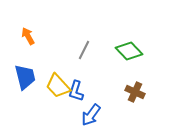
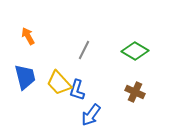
green diamond: moved 6 px right; rotated 16 degrees counterclockwise
yellow trapezoid: moved 1 px right, 3 px up
blue L-shape: moved 1 px right, 1 px up
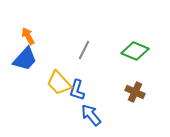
green diamond: rotated 8 degrees counterclockwise
blue trapezoid: moved 18 px up; rotated 56 degrees clockwise
blue arrow: rotated 105 degrees clockwise
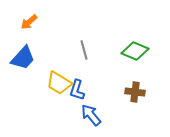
orange arrow: moved 1 px right, 14 px up; rotated 102 degrees counterclockwise
gray line: rotated 42 degrees counterclockwise
blue trapezoid: moved 2 px left, 1 px up
yellow trapezoid: rotated 16 degrees counterclockwise
brown cross: rotated 18 degrees counterclockwise
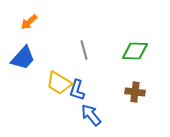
green diamond: rotated 20 degrees counterclockwise
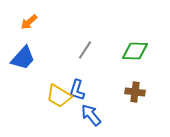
gray line: moved 1 px right; rotated 48 degrees clockwise
yellow trapezoid: moved 13 px down
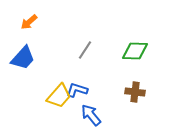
blue L-shape: rotated 90 degrees clockwise
yellow trapezoid: rotated 80 degrees counterclockwise
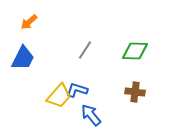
blue trapezoid: rotated 16 degrees counterclockwise
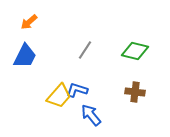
green diamond: rotated 12 degrees clockwise
blue trapezoid: moved 2 px right, 2 px up
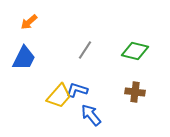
blue trapezoid: moved 1 px left, 2 px down
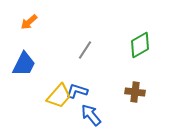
green diamond: moved 5 px right, 6 px up; rotated 44 degrees counterclockwise
blue trapezoid: moved 6 px down
blue L-shape: moved 1 px down
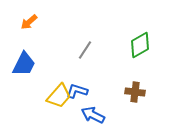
blue arrow: moved 2 px right; rotated 25 degrees counterclockwise
